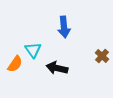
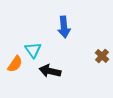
black arrow: moved 7 px left, 3 px down
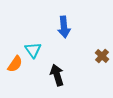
black arrow: moved 7 px right, 4 px down; rotated 60 degrees clockwise
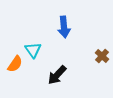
black arrow: rotated 120 degrees counterclockwise
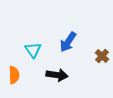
blue arrow: moved 4 px right, 15 px down; rotated 40 degrees clockwise
orange semicircle: moved 1 px left, 11 px down; rotated 36 degrees counterclockwise
black arrow: rotated 125 degrees counterclockwise
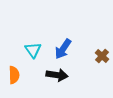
blue arrow: moved 5 px left, 7 px down
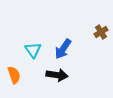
brown cross: moved 1 px left, 24 px up; rotated 16 degrees clockwise
orange semicircle: rotated 18 degrees counterclockwise
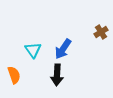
black arrow: rotated 85 degrees clockwise
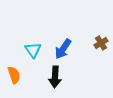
brown cross: moved 11 px down
black arrow: moved 2 px left, 2 px down
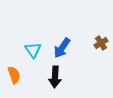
blue arrow: moved 1 px left, 1 px up
